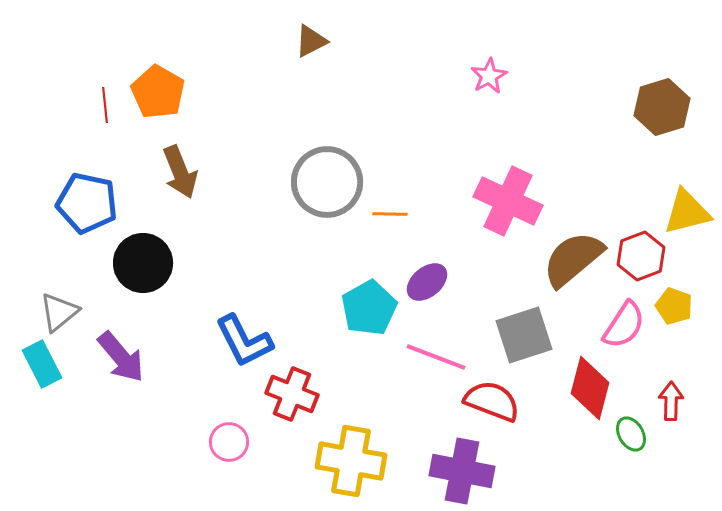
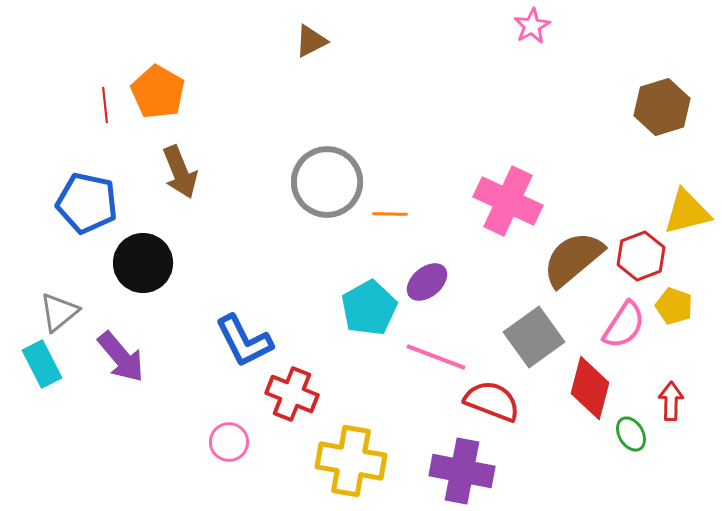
pink star: moved 43 px right, 50 px up
gray square: moved 10 px right, 2 px down; rotated 18 degrees counterclockwise
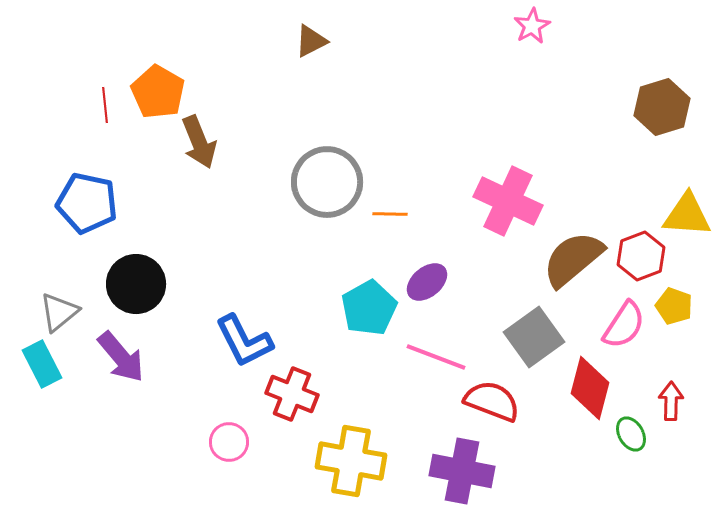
brown arrow: moved 19 px right, 30 px up
yellow triangle: moved 3 px down; rotated 18 degrees clockwise
black circle: moved 7 px left, 21 px down
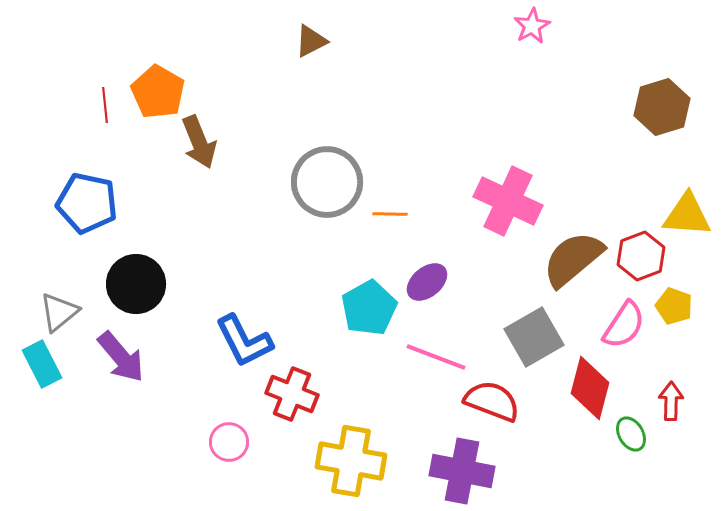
gray square: rotated 6 degrees clockwise
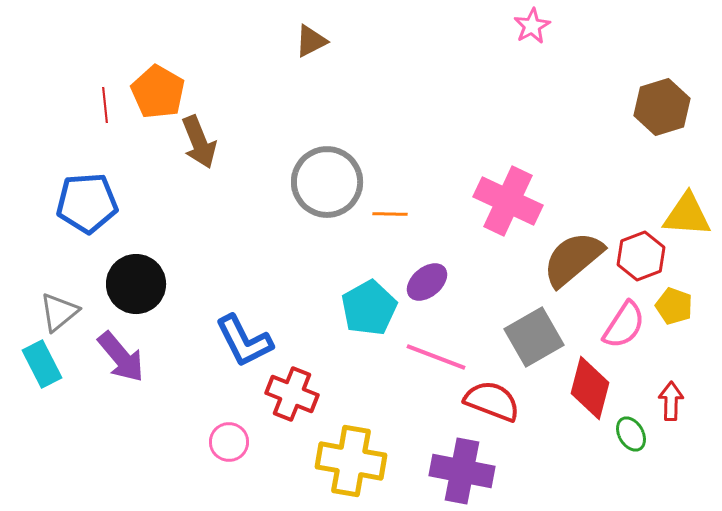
blue pentagon: rotated 16 degrees counterclockwise
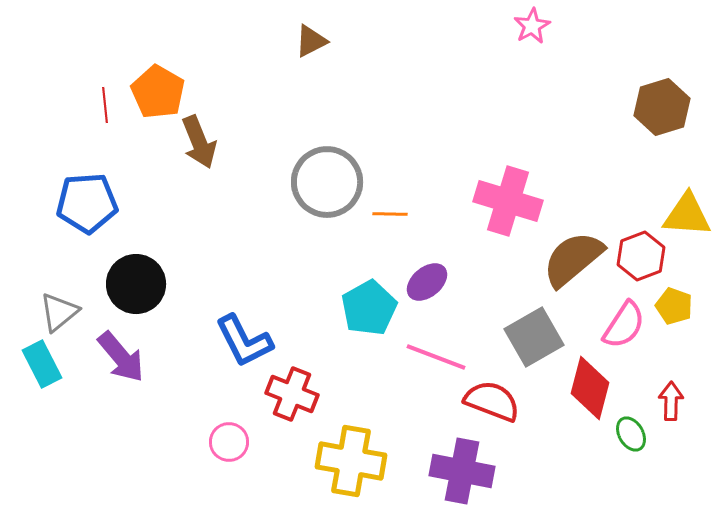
pink cross: rotated 8 degrees counterclockwise
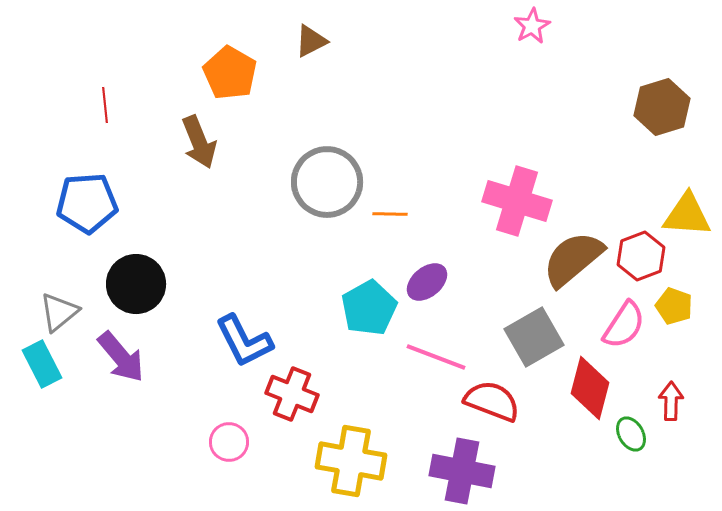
orange pentagon: moved 72 px right, 19 px up
pink cross: moved 9 px right
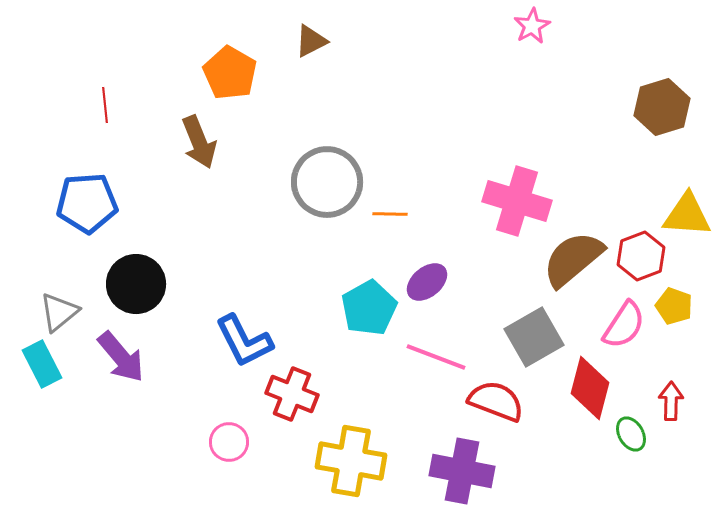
red semicircle: moved 4 px right
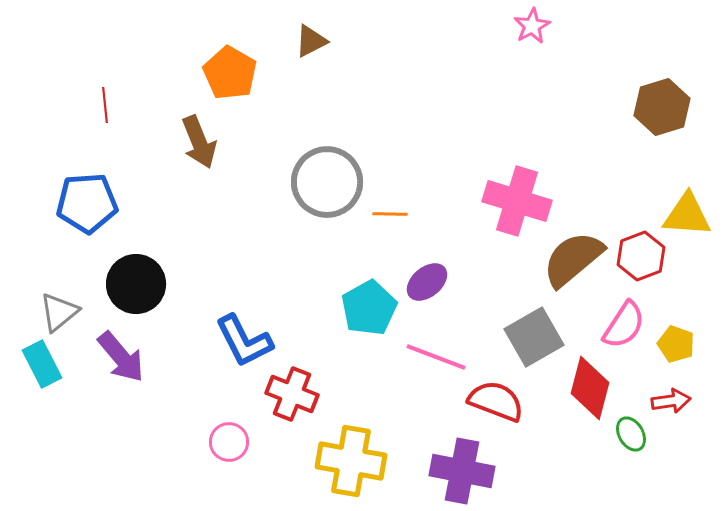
yellow pentagon: moved 2 px right, 38 px down
red arrow: rotated 81 degrees clockwise
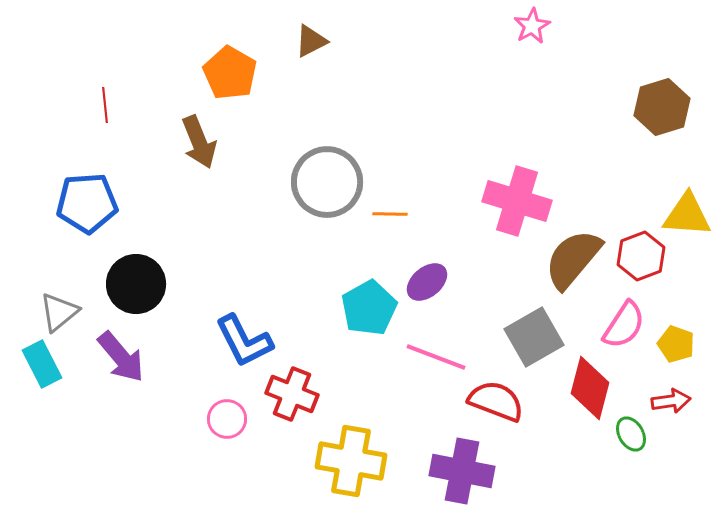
brown semicircle: rotated 10 degrees counterclockwise
pink circle: moved 2 px left, 23 px up
